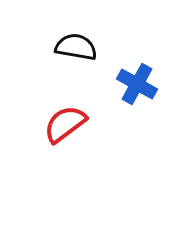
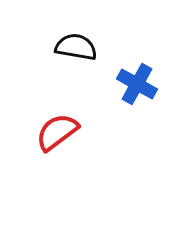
red semicircle: moved 8 px left, 8 px down
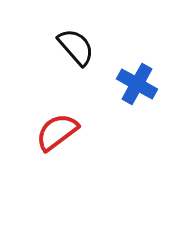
black semicircle: rotated 39 degrees clockwise
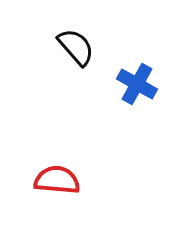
red semicircle: moved 48 px down; rotated 42 degrees clockwise
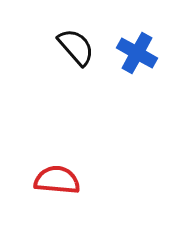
blue cross: moved 31 px up
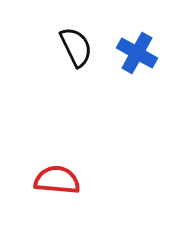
black semicircle: rotated 15 degrees clockwise
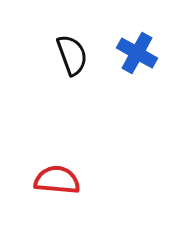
black semicircle: moved 4 px left, 8 px down; rotated 6 degrees clockwise
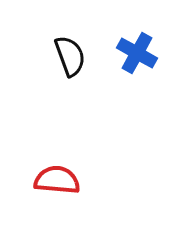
black semicircle: moved 2 px left, 1 px down
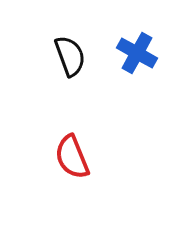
red semicircle: moved 15 px right, 23 px up; rotated 117 degrees counterclockwise
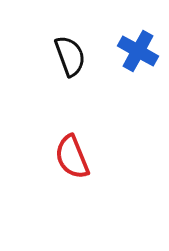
blue cross: moved 1 px right, 2 px up
